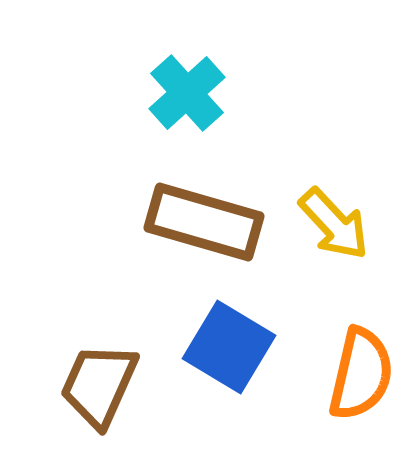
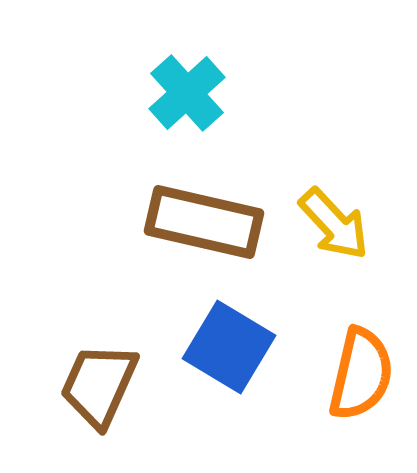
brown rectangle: rotated 3 degrees counterclockwise
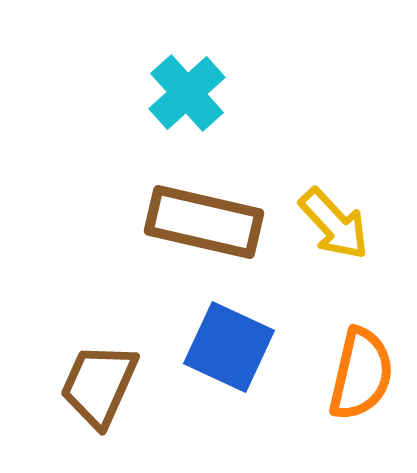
blue square: rotated 6 degrees counterclockwise
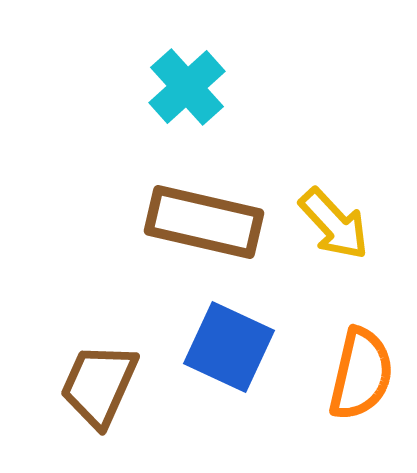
cyan cross: moved 6 px up
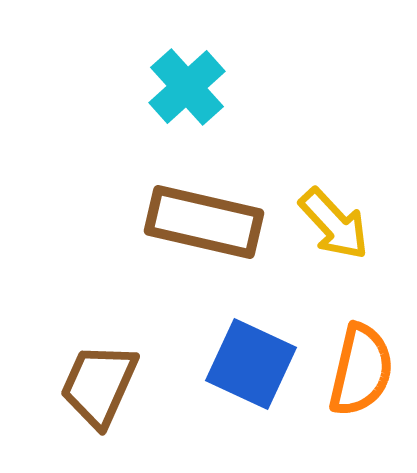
blue square: moved 22 px right, 17 px down
orange semicircle: moved 4 px up
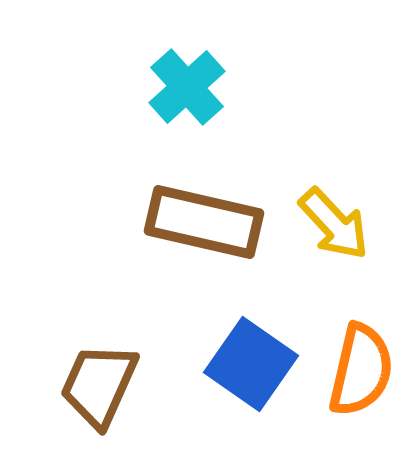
blue square: rotated 10 degrees clockwise
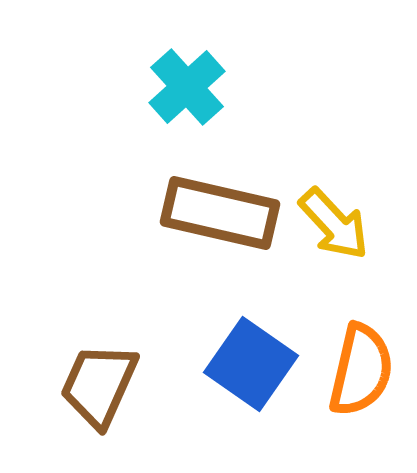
brown rectangle: moved 16 px right, 9 px up
